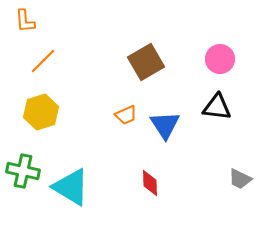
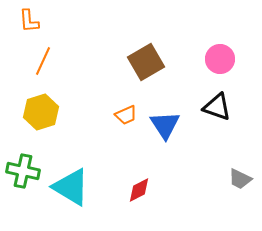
orange L-shape: moved 4 px right
orange line: rotated 20 degrees counterclockwise
black triangle: rotated 12 degrees clockwise
red diamond: moved 11 px left, 7 px down; rotated 64 degrees clockwise
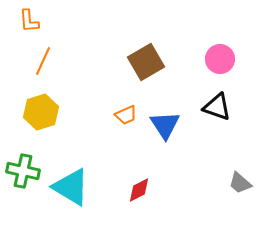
gray trapezoid: moved 4 px down; rotated 15 degrees clockwise
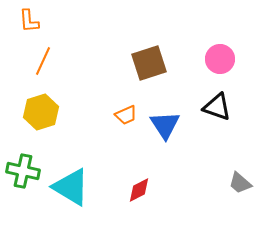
brown square: moved 3 px right, 1 px down; rotated 12 degrees clockwise
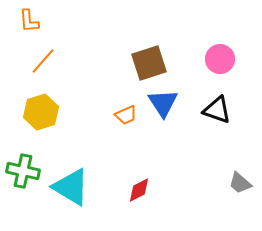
orange line: rotated 16 degrees clockwise
black triangle: moved 3 px down
blue triangle: moved 2 px left, 22 px up
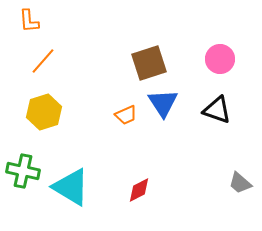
yellow hexagon: moved 3 px right
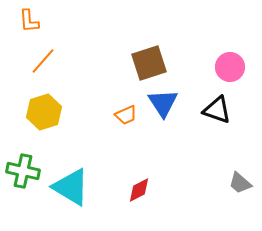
pink circle: moved 10 px right, 8 px down
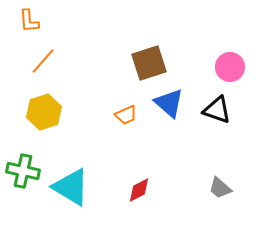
blue triangle: moved 6 px right; rotated 16 degrees counterclockwise
gray trapezoid: moved 20 px left, 5 px down
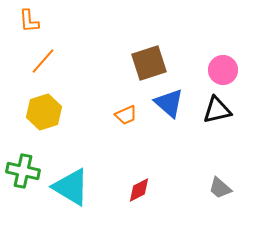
pink circle: moved 7 px left, 3 px down
black triangle: rotated 32 degrees counterclockwise
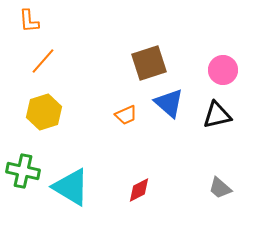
black triangle: moved 5 px down
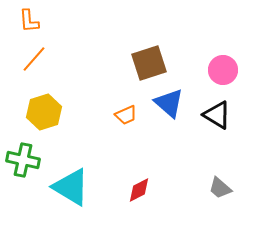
orange line: moved 9 px left, 2 px up
black triangle: rotated 44 degrees clockwise
green cross: moved 11 px up
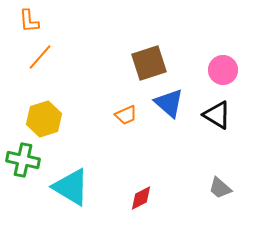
orange line: moved 6 px right, 2 px up
yellow hexagon: moved 7 px down
red diamond: moved 2 px right, 8 px down
